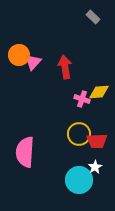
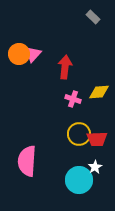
orange circle: moved 1 px up
pink triangle: moved 8 px up
red arrow: rotated 15 degrees clockwise
pink cross: moved 9 px left
red trapezoid: moved 2 px up
pink semicircle: moved 2 px right, 9 px down
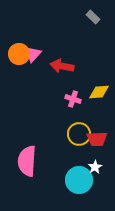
red arrow: moved 3 px left, 1 px up; rotated 85 degrees counterclockwise
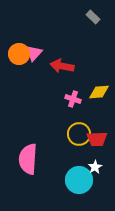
pink triangle: moved 1 px right, 1 px up
pink semicircle: moved 1 px right, 2 px up
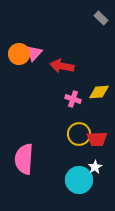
gray rectangle: moved 8 px right, 1 px down
pink semicircle: moved 4 px left
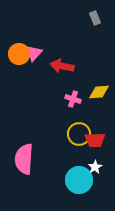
gray rectangle: moved 6 px left; rotated 24 degrees clockwise
red trapezoid: moved 2 px left, 1 px down
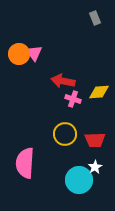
pink triangle: rotated 18 degrees counterclockwise
red arrow: moved 1 px right, 15 px down
yellow circle: moved 14 px left
pink semicircle: moved 1 px right, 4 px down
